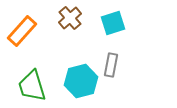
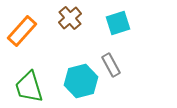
cyan square: moved 5 px right
gray rectangle: rotated 40 degrees counterclockwise
green trapezoid: moved 3 px left, 1 px down
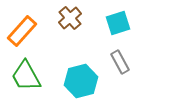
gray rectangle: moved 9 px right, 3 px up
green trapezoid: moved 3 px left, 11 px up; rotated 12 degrees counterclockwise
